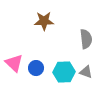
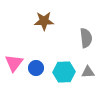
gray semicircle: moved 1 px up
pink triangle: rotated 24 degrees clockwise
gray triangle: moved 2 px right; rotated 24 degrees counterclockwise
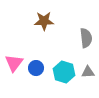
cyan hexagon: rotated 20 degrees clockwise
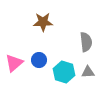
brown star: moved 1 px left, 1 px down
gray semicircle: moved 4 px down
pink triangle: rotated 12 degrees clockwise
blue circle: moved 3 px right, 8 px up
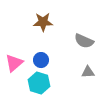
gray semicircle: moved 2 px left, 1 px up; rotated 120 degrees clockwise
blue circle: moved 2 px right
cyan hexagon: moved 25 px left, 11 px down
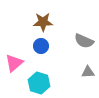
blue circle: moved 14 px up
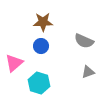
gray triangle: rotated 16 degrees counterclockwise
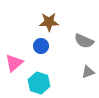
brown star: moved 6 px right
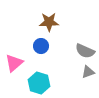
gray semicircle: moved 1 px right, 10 px down
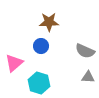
gray triangle: moved 5 px down; rotated 24 degrees clockwise
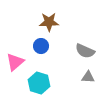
pink triangle: moved 1 px right, 1 px up
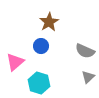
brown star: rotated 30 degrees counterclockwise
gray triangle: rotated 48 degrees counterclockwise
